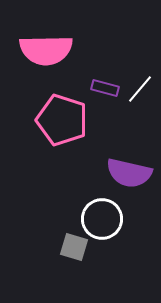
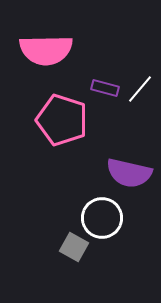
white circle: moved 1 px up
gray square: rotated 12 degrees clockwise
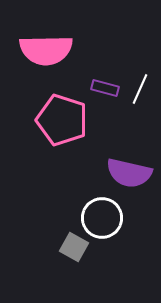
white line: rotated 16 degrees counterclockwise
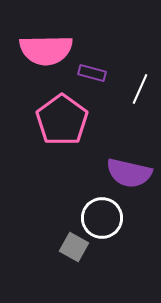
purple rectangle: moved 13 px left, 15 px up
pink pentagon: rotated 18 degrees clockwise
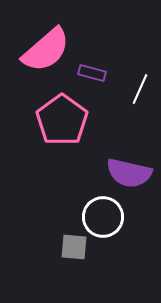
pink semicircle: rotated 40 degrees counterclockwise
white circle: moved 1 px right, 1 px up
gray square: rotated 24 degrees counterclockwise
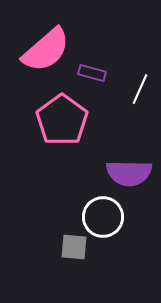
purple semicircle: rotated 12 degrees counterclockwise
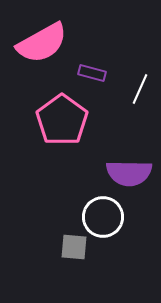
pink semicircle: moved 4 px left, 7 px up; rotated 12 degrees clockwise
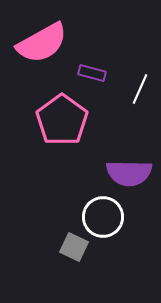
gray square: rotated 20 degrees clockwise
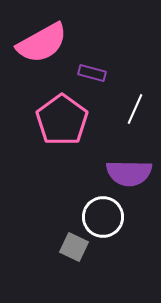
white line: moved 5 px left, 20 px down
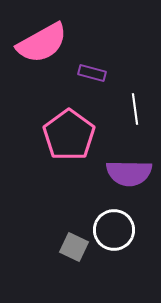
white line: rotated 32 degrees counterclockwise
pink pentagon: moved 7 px right, 15 px down
white circle: moved 11 px right, 13 px down
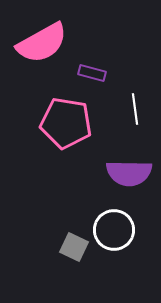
pink pentagon: moved 3 px left, 12 px up; rotated 27 degrees counterclockwise
